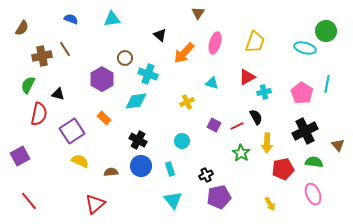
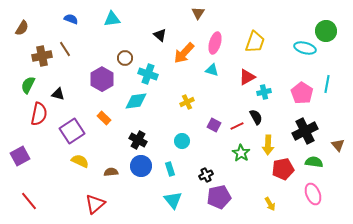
cyan triangle at (212, 83): moved 13 px up
yellow arrow at (267, 143): moved 1 px right, 2 px down
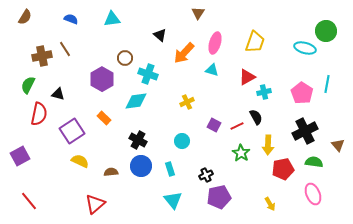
brown semicircle at (22, 28): moved 3 px right, 11 px up
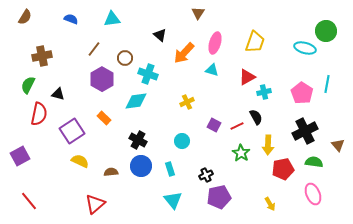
brown line at (65, 49): moved 29 px right; rotated 70 degrees clockwise
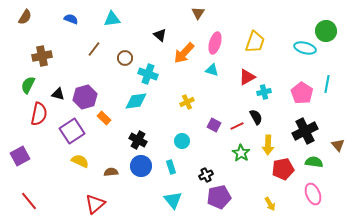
purple hexagon at (102, 79): moved 17 px left, 18 px down; rotated 15 degrees clockwise
cyan rectangle at (170, 169): moved 1 px right, 2 px up
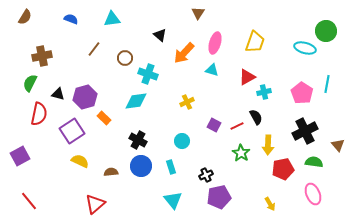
green semicircle at (28, 85): moved 2 px right, 2 px up
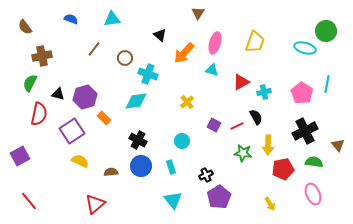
brown semicircle at (25, 17): moved 10 px down; rotated 112 degrees clockwise
red triangle at (247, 77): moved 6 px left, 5 px down
yellow cross at (187, 102): rotated 16 degrees counterclockwise
green star at (241, 153): moved 2 px right; rotated 24 degrees counterclockwise
purple pentagon at (219, 197): rotated 20 degrees counterclockwise
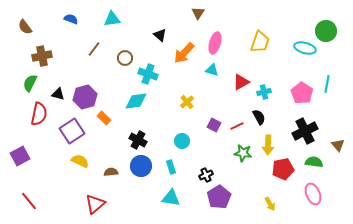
yellow trapezoid at (255, 42): moved 5 px right
black semicircle at (256, 117): moved 3 px right
cyan triangle at (173, 200): moved 2 px left, 2 px up; rotated 42 degrees counterclockwise
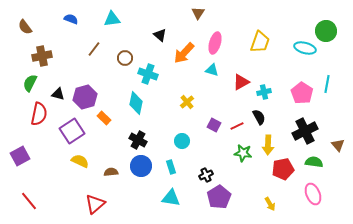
cyan diamond at (136, 101): moved 2 px down; rotated 70 degrees counterclockwise
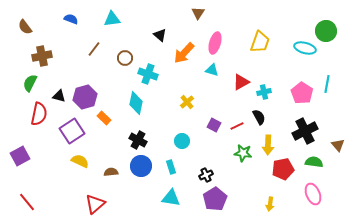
black triangle at (58, 94): moved 1 px right, 2 px down
purple pentagon at (219, 197): moved 4 px left, 2 px down
red line at (29, 201): moved 2 px left, 1 px down
yellow arrow at (270, 204): rotated 40 degrees clockwise
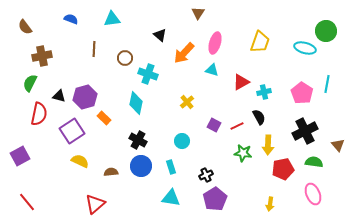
brown line at (94, 49): rotated 35 degrees counterclockwise
